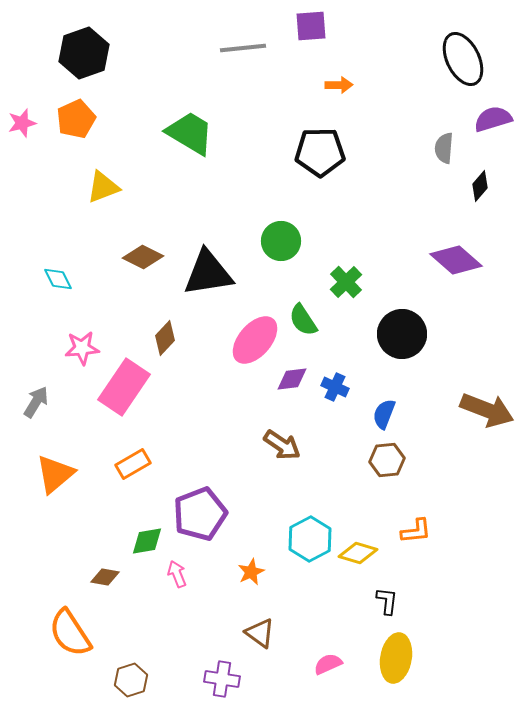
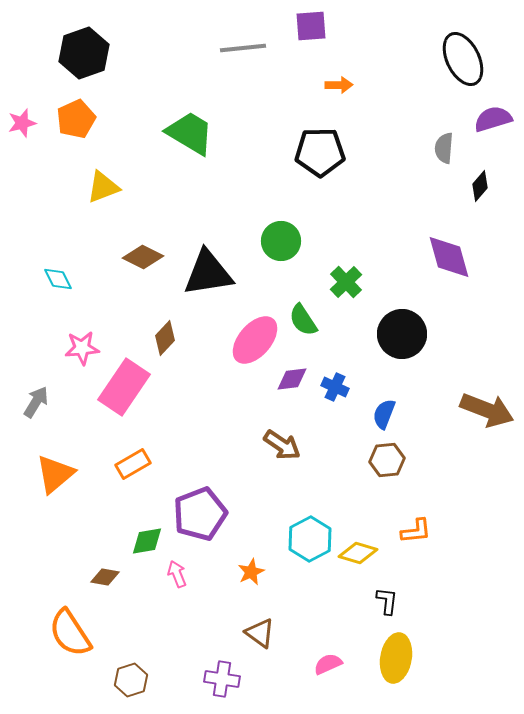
purple diamond at (456, 260): moved 7 px left, 3 px up; rotated 33 degrees clockwise
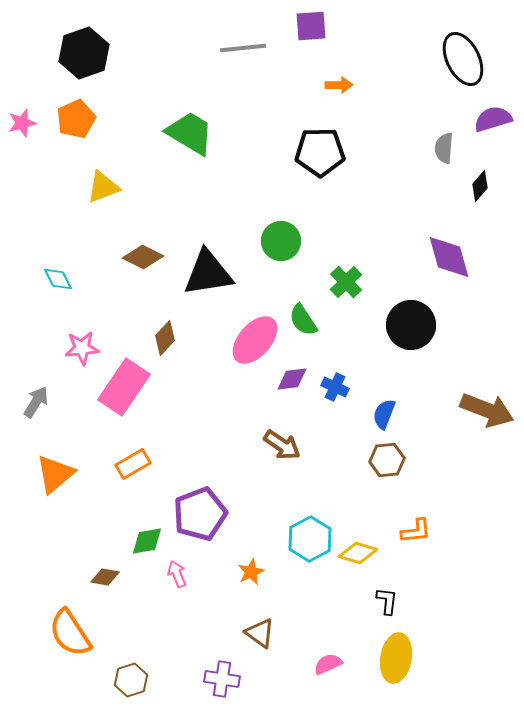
black circle at (402, 334): moved 9 px right, 9 px up
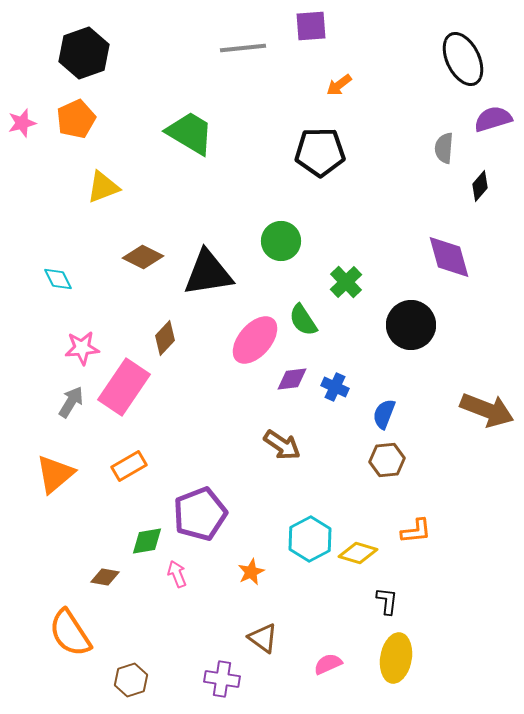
orange arrow at (339, 85): rotated 144 degrees clockwise
gray arrow at (36, 402): moved 35 px right
orange rectangle at (133, 464): moved 4 px left, 2 px down
brown triangle at (260, 633): moved 3 px right, 5 px down
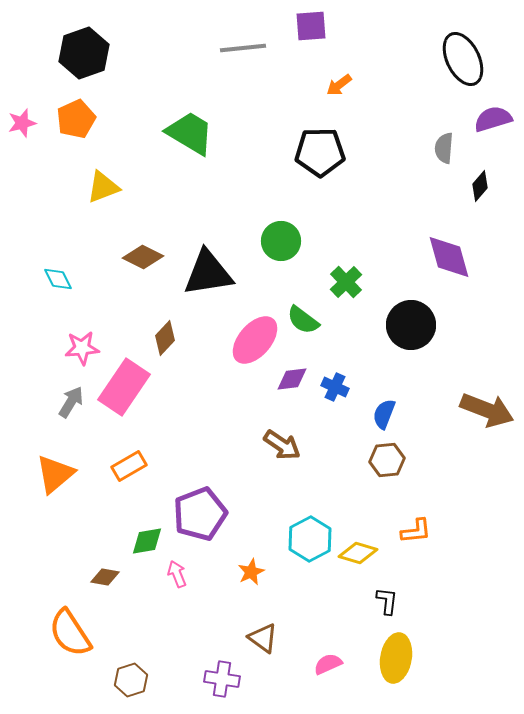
green semicircle at (303, 320): rotated 20 degrees counterclockwise
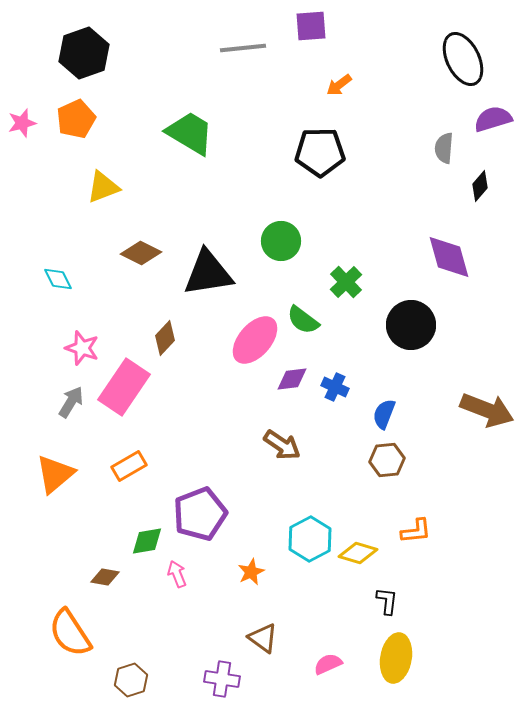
brown diamond at (143, 257): moved 2 px left, 4 px up
pink star at (82, 348): rotated 24 degrees clockwise
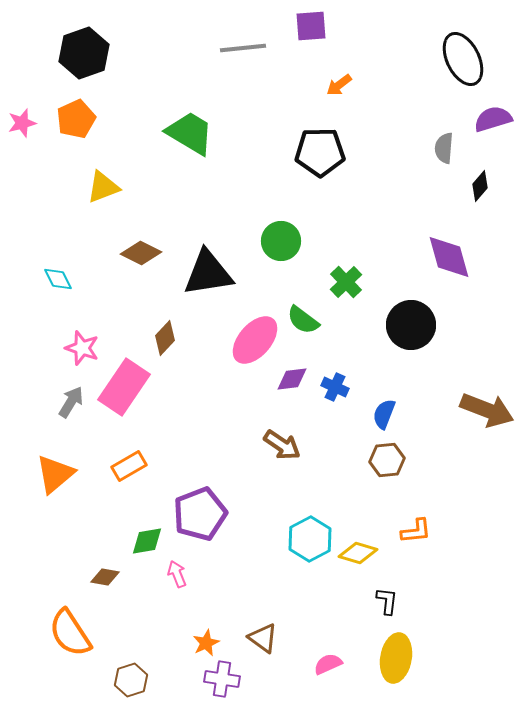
orange star at (251, 572): moved 45 px left, 71 px down
